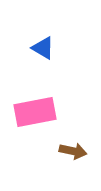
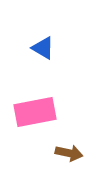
brown arrow: moved 4 px left, 2 px down
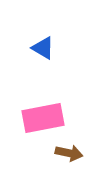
pink rectangle: moved 8 px right, 6 px down
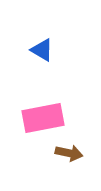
blue triangle: moved 1 px left, 2 px down
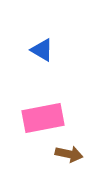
brown arrow: moved 1 px down
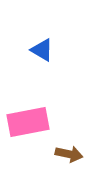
pink rectangle: moved 15 px left, 4 px down
